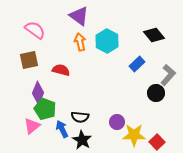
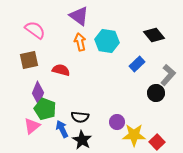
cyan hexagon: rotated 20 degrees counterclockwise
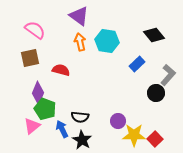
brown square: moved 1 px right, 2 px up
purple circle: moved 1 px right, 1 px up
red square: moved 2 px left, 3 px up
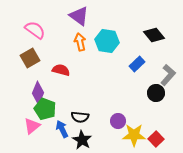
brown square: rotated 18 degrees counterclockwise
red square: moved 1 px right
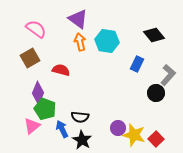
purple triangle: moved 1 px left, 3 px down
pink semicircle: moved 1 px right, 1 px up
blue rectangle: rotated 21 degrees counterclockwise
purple circle: moved 7 px down
yellow star: rotated 15 degrees clockwise
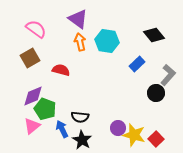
blue rectangle: rotated 21 degrees clockwise
purple diamond: moved 5 px left, 3 px down; rotated 45 degrees clockwise
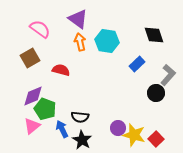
pink semicircle: moved 4 px right
black diamond: rotated 20 degrees clockwise
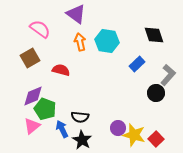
purple triangle: moved 2 px left, 5 px up
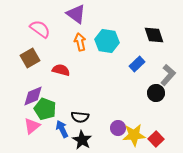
yellow star: rotated 20 degrees counterclockwise
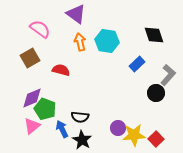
purple diamond: moved 1 px left, 2 px down
